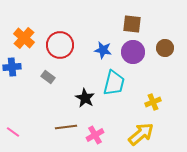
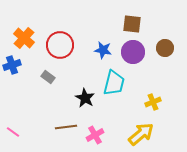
blue cross: moved 2 px up; rotated 12 degrees counterclockwise
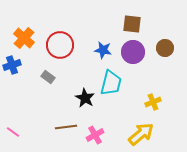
cyan trapezoid: moved 3 px left
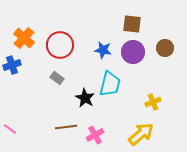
gray rectangle: moved 9 px right, 1 px down
cyan trapezoid: moved 1 px left, 1 px down
pink line: moved 3 px left, 3 px up
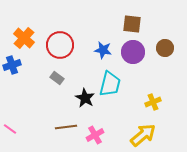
yellow arrow: moved 2 px right, 1 px down
